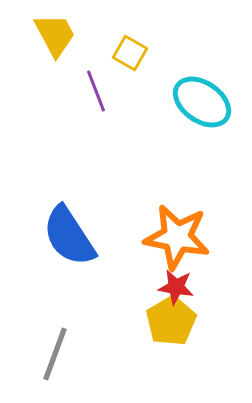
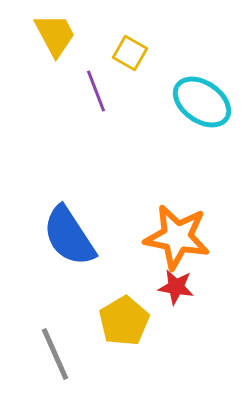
yellow pentagon: moved 47 px left
gray line: rotated 44 degrees counterclockwise
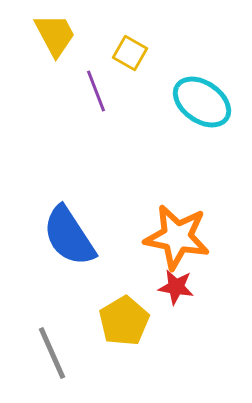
gray line: moved 3 px left, 1 px up
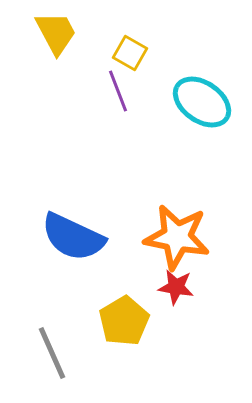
yellow trapezoid: moved 1 px right, 2 px up
purple line: moved 22 px right
blue semicircle: moved 4 px right, 1 px down; rotated 32 degrees counterclockwise
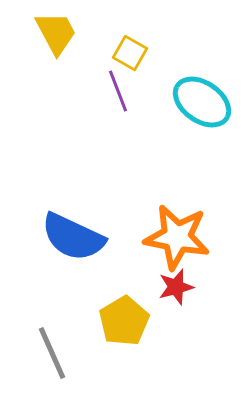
red star: rotated 24 degrees counterclockwise
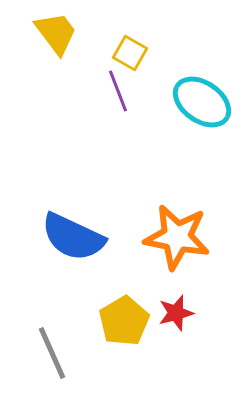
yellow trapezoid: rotated 9 degrees counterclockwise
red star: moved 26 px down
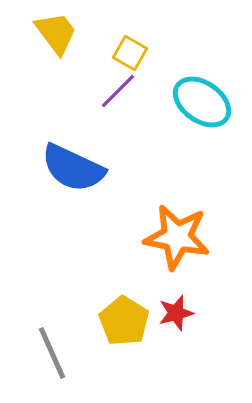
purple line: rotated 66 degrees clockwise
blue semicircle: moved 69 px up
yellow pentagon: rotated 9 degrees counterclockwise
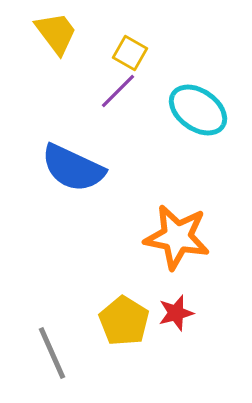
cyan ellipse: moved 4 px left, 8 px down
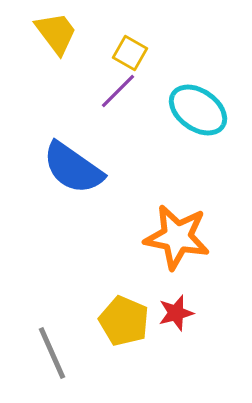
blue semicircle: rotated 10 degrees clockwise
yellow pentagon: rotated 9 degrees counterclockwise
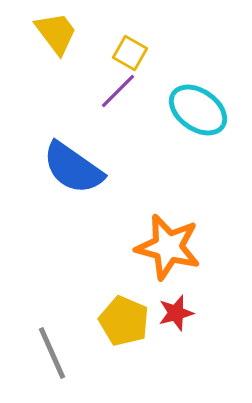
orange star: moved 9 px left, 10 px down; rotated 4 degrees clockwise
